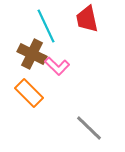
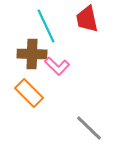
brown cross: rotated 24 degrees counterclockwise
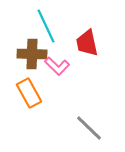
red trapezoid: moved 24 px down
orange rectangle: rotated 16 degrees clockwise
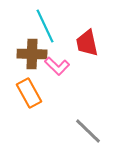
cyan line: moved 1 px left
gray line: moved 1 px left, 3 px down
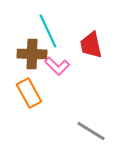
cyan line: moved 3 px right, 5 px down
red trapezoid: moved 4 px right, 2 px down
gray line: moved 3 px right; rotated 12 degrees counterclockwise
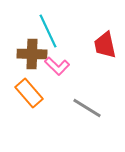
red trapezoid: moved 14 px right
orange rectangle: rotated 12 degrees counterclockwise
gray line: moved 4 px left, 23 px up
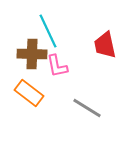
pink L-shape: rotated 35 degrees clockwise
orange rectangle: rotated 12 degrees counterclockwise
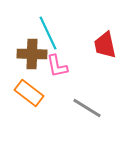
cyan line: moved 2 px down
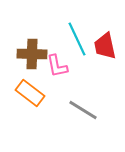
cyan line: moved 29 px right, 6 px down
red trapezoid: moved 1 px down
orange rectangle: moved 1 px right
gray line: moved 4 px left, 2 px down
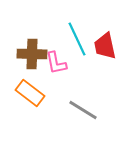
pink L-shape: moved 1 px left, 3 px up
